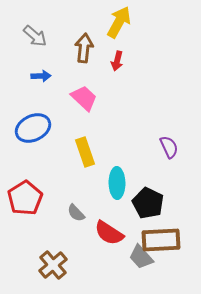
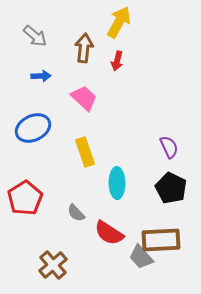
black pentagon: moved 23 px right, 15 px up
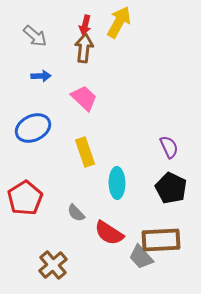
red arrow: moved 32 px left, 36 px up
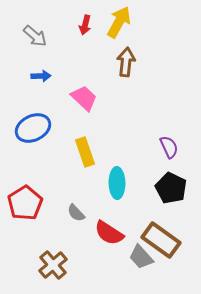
brown arrow: moved 42 px right, 14 px down
red pentagon: moved 5 px down
brown rectangle: rotated 39 degrees clockwise
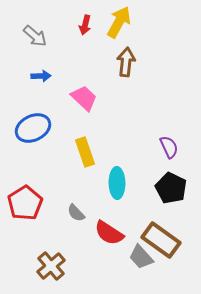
brown cross: moved 2 px left, 1 px down
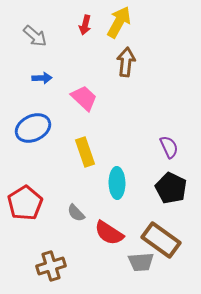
blue arrow: moved 1 px right, 2 px down
gray trapezoid: moved 5 px down; rotated 52 degrees counterclockwise
brown cross: rotated 24 degrees clockwise
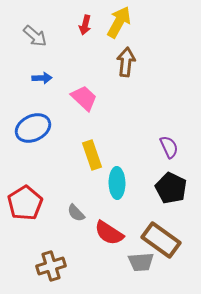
yellow rectangle: moved 7 px right, 3 px down
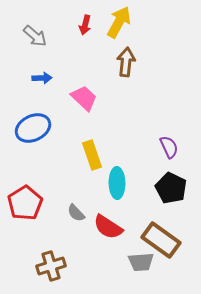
red semicircle: moved 1 px left, 6 px up
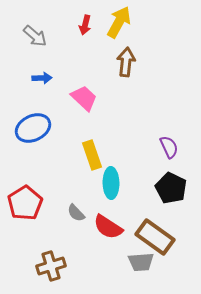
cyan ellipse: moved 6 px left
brown rectangle: moved 6 px left, 3 px up
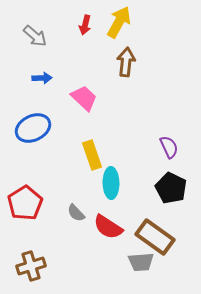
brown cross: moved 20 px left
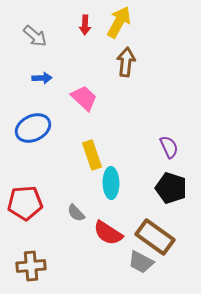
red arrow: rotated 12 degrees counterclockwise
black pentagon: rotated 8 degrees counterclockwise
red pentagon: rotated 28 degrees clockwise
red semicircle: moved 6 px down
gray trapezoid: rotated 32 degrees clockwise
brown cross: rotated 12 degrees clockwise
